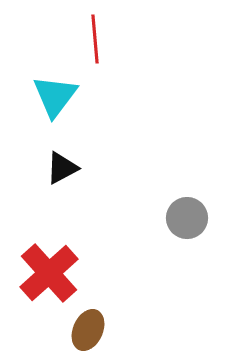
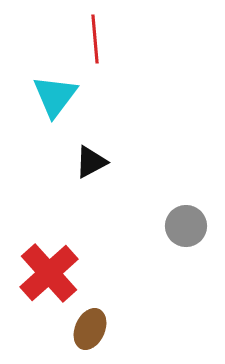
black triangle: moved 29 px right, 6 px up
gray circle: moved 1 px left, 8 px down
brown ellipse: moved 2 px right, 1 px up
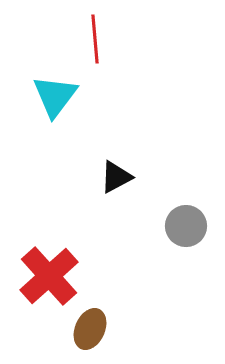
black triangle: moved 25 px right, 15 px down
red cross: moved 3 px down
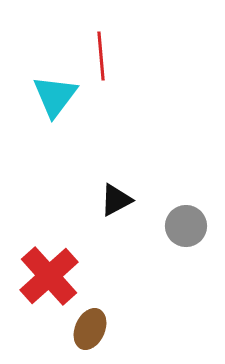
red line: moved 6 px right, 17 px down
black triangle: moved 23 px down
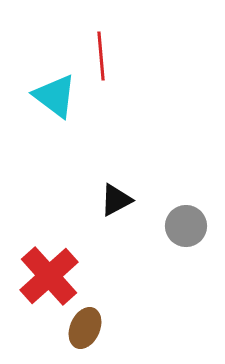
cyan triangle: rotated 30 degrees counterclockwise
brown ellipse: moved 5 px left, 1 px up
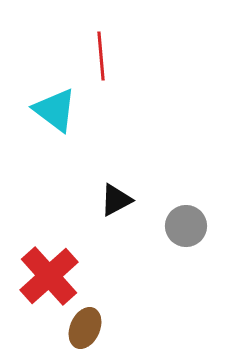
cyan triangle: moved 14 px down
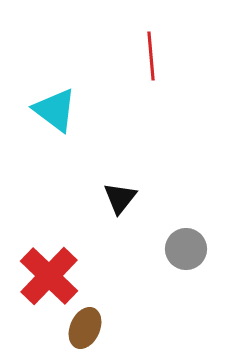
red line: moved 50 px right
black triangle: moved 4 px right, 2 px up; rotated 24 degrees counterclockwise
gray circle: moved 23 px down
red cross: rotated 4 degrees counterclockwise
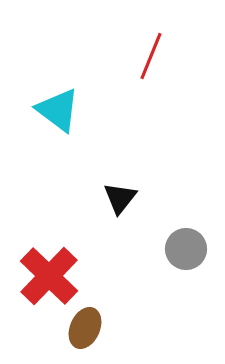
red line: rotated 27 degrees clockwise
cyan triangle: moved 3 px right
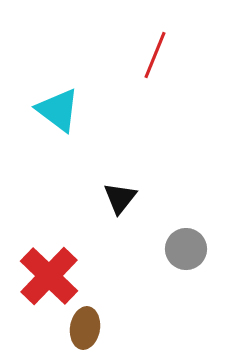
red line: moved 4 px right, 1 px up
brown ellipse: rotated 15 degrees counterclockwise
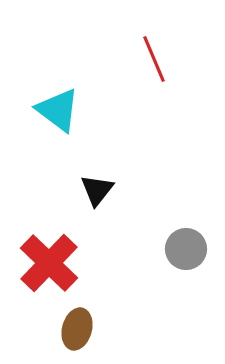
red line: moved 1 px left, 4 px down; rotated 45 degrees counterclockwise
black triangle: moved 23 px left, 8 px up
red cross: moved 13 px up
brown ellipse: moved 8 px left, 1 px down; rotated 6 degrees clockwise
